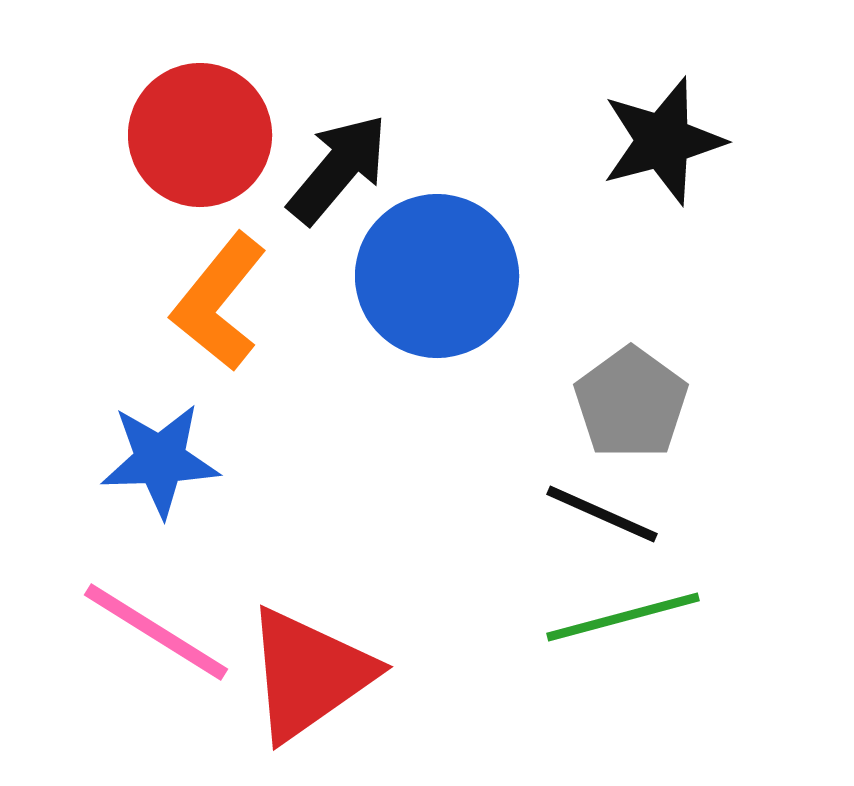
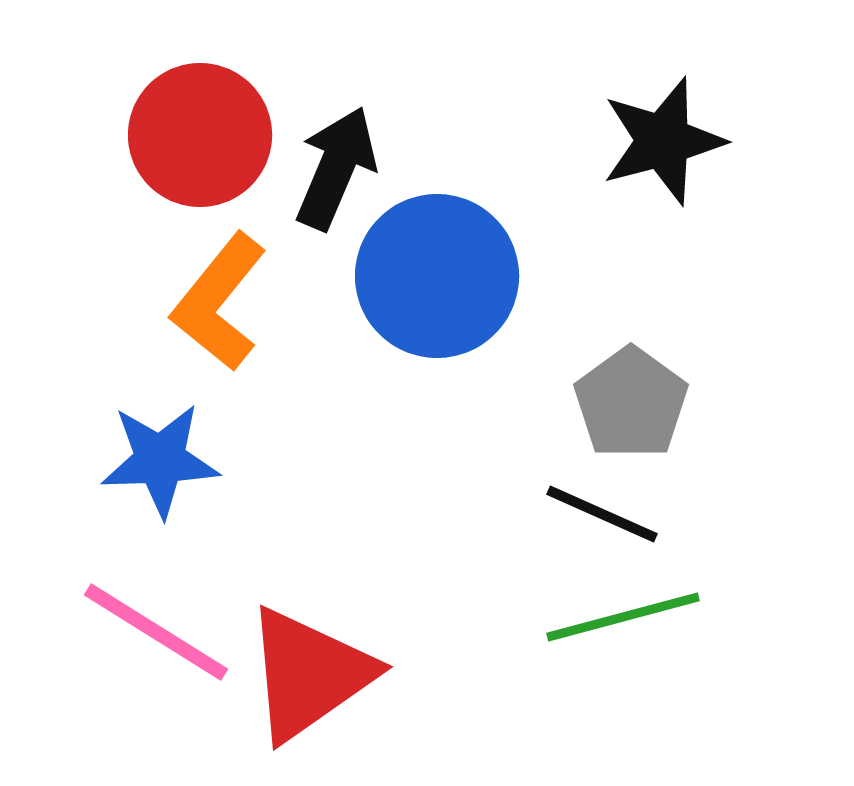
black arrow: moved 2 px left, 1 px up; rotated 17 degrees counterclockwise
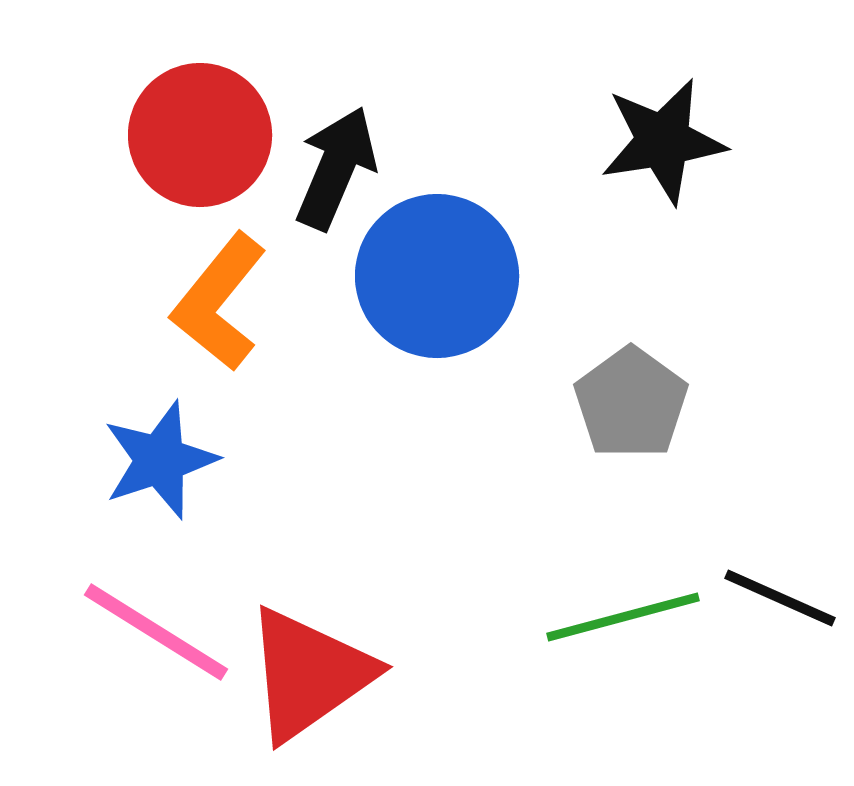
black star: rotated 6 degrees clockwise
blue star: rotated 16 degrees counterclockwise
black line: moved 178 px right, 84 px down
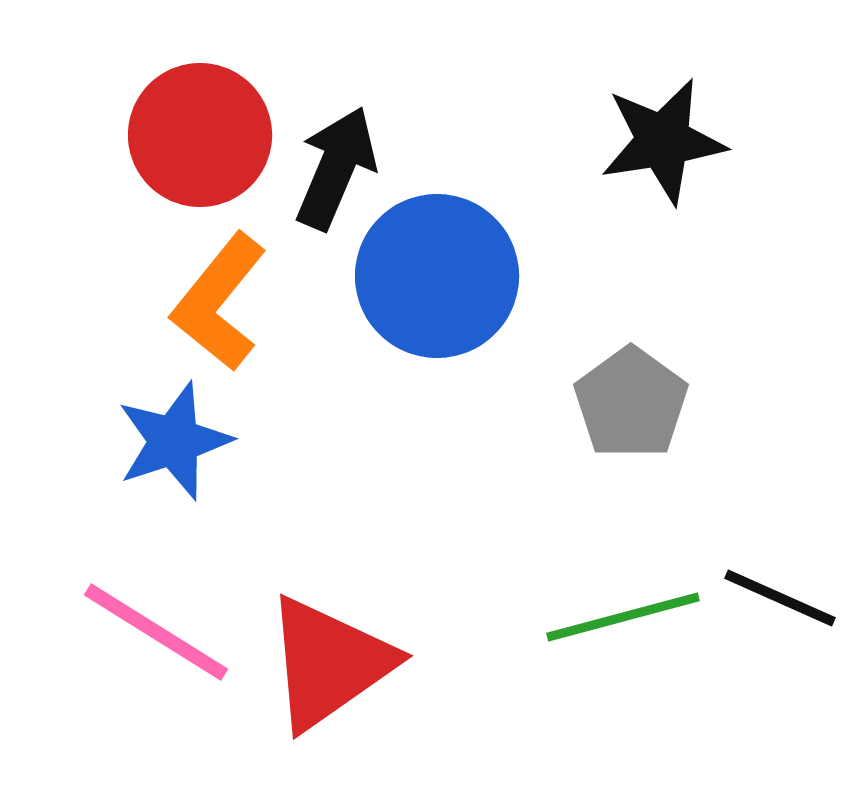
blue star: moved 14 px right, 19 px up
red triangle: moved 20 px right, 11 px up
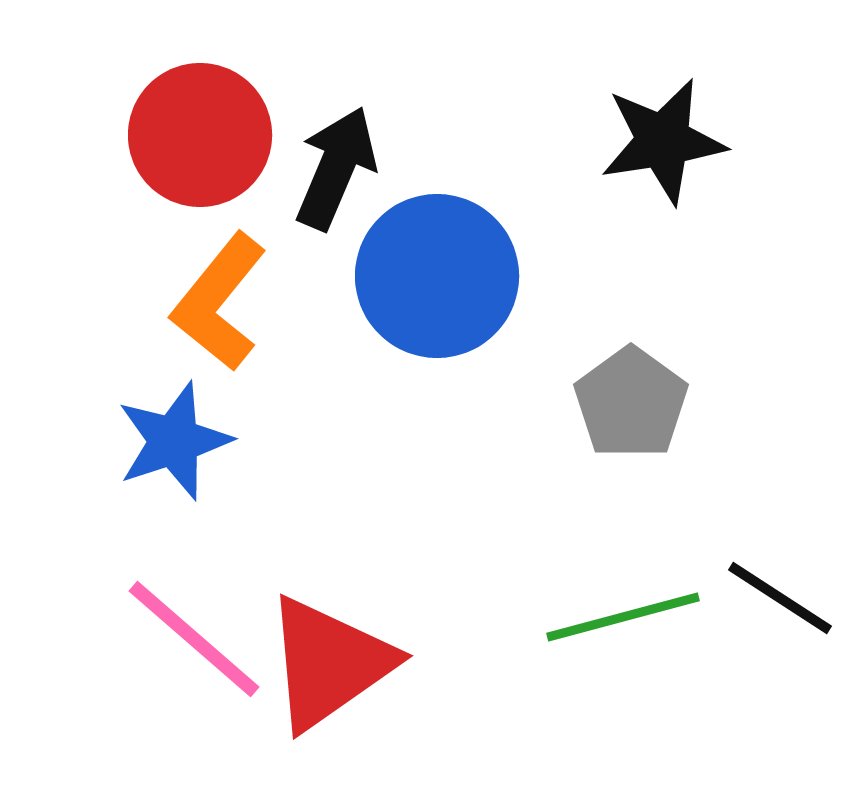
black line: rotated 9 degrees clockwise
pink line: moved 38 px right, 7 px down; rotated 9 degrees clockwise
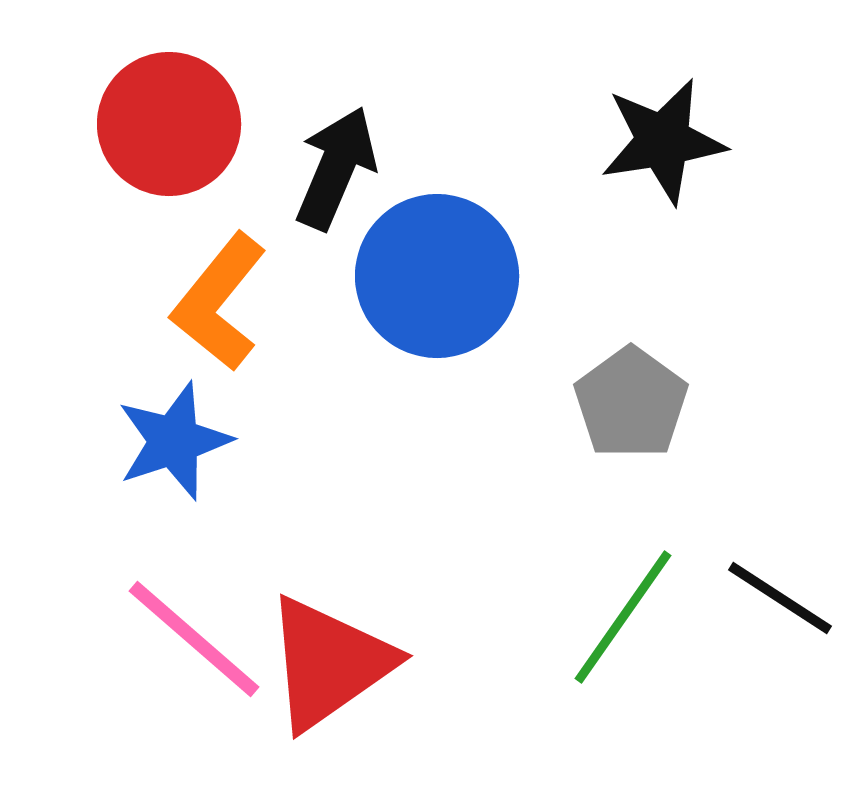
red circle: moved 31 px left, 11 px up
green line: rotated 40 degrees counterclockwise
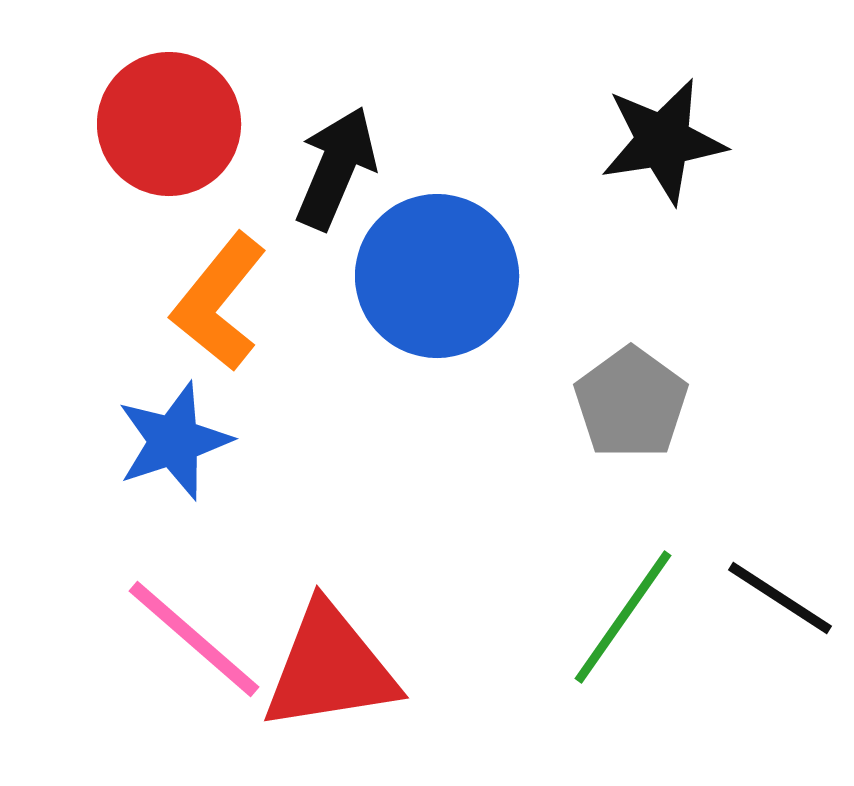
red triangle: moved 1 px right, 5 px down; rotated 26 degrees clockwise
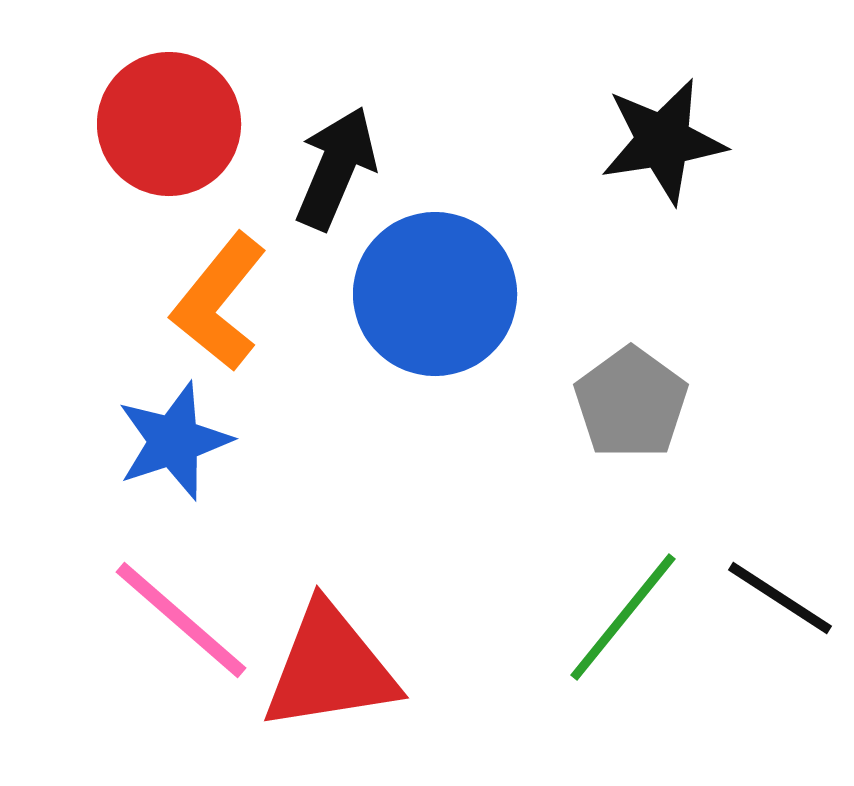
blue circle: moved 2 px left, 18 px down
green line: rotated 4 degrees clockwise
pink line: moved 13 px left, 19 px up
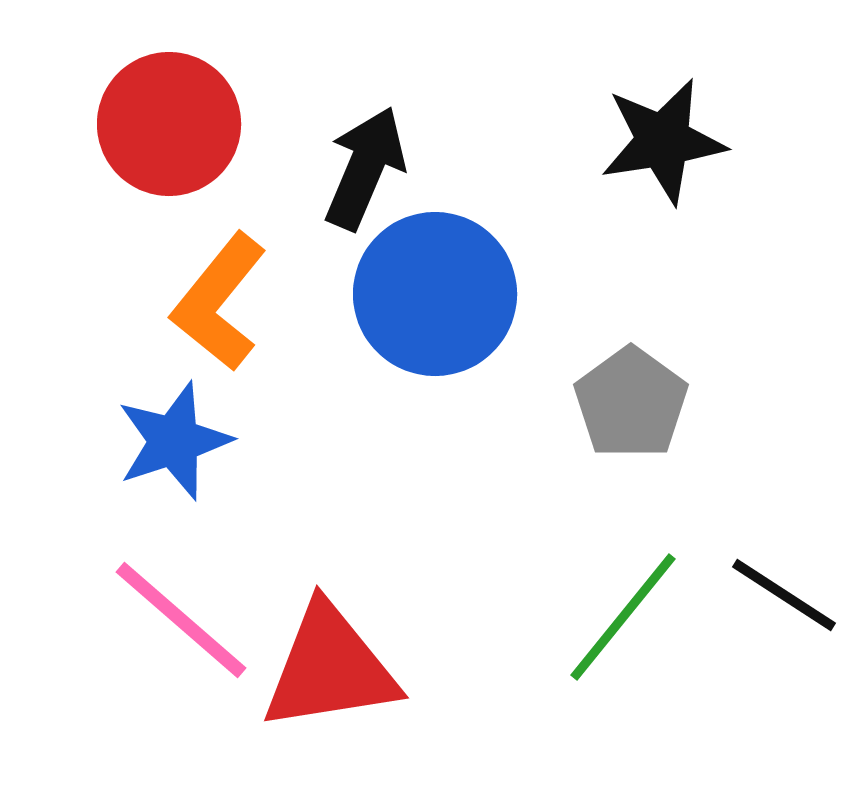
black arrow: moved 29 px right
black line: moved 4 px right, 3 px up
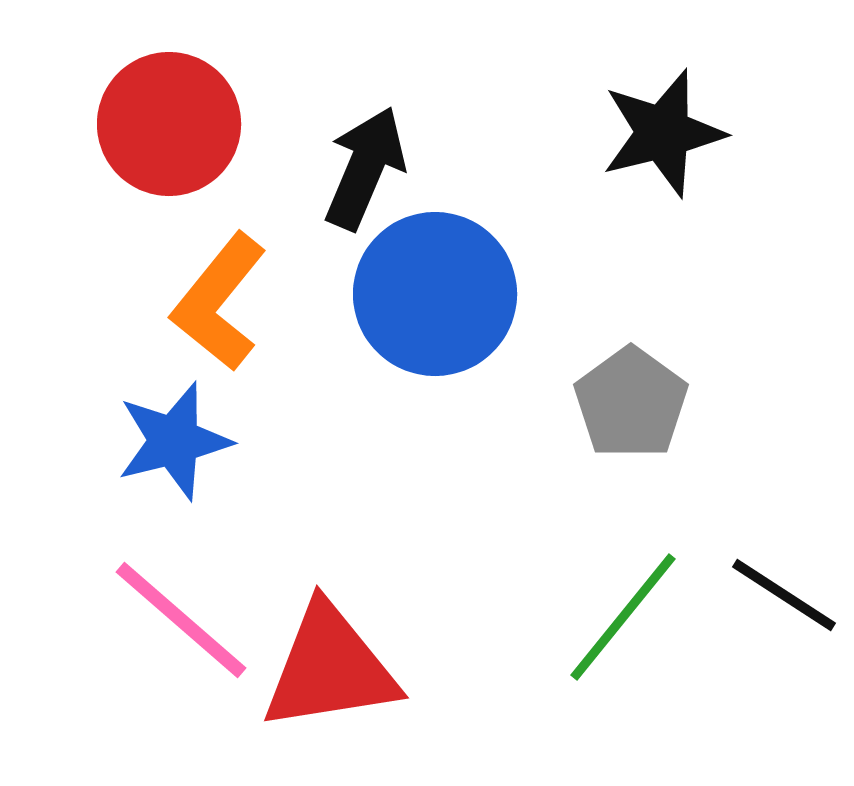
black star: moved 8 px up; rotated 5 degrees counterclockwise
blue star: rotated 4 degrees clockwise
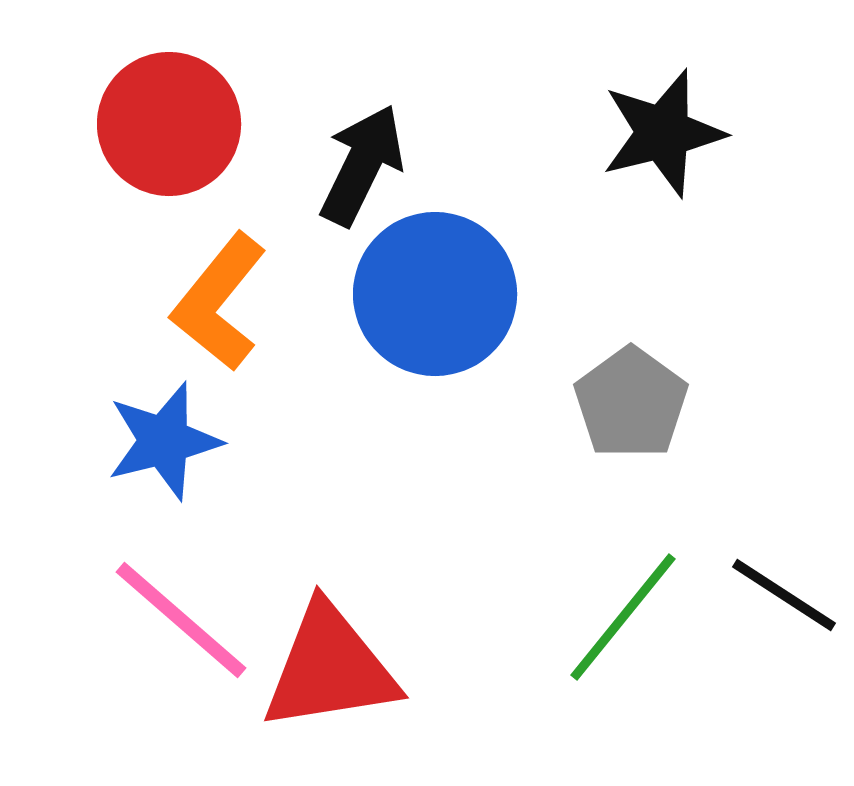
black arrow: moved 3 px left, 3 px up; rotated 3 degrees clockwise
blue star: moved 10 px left
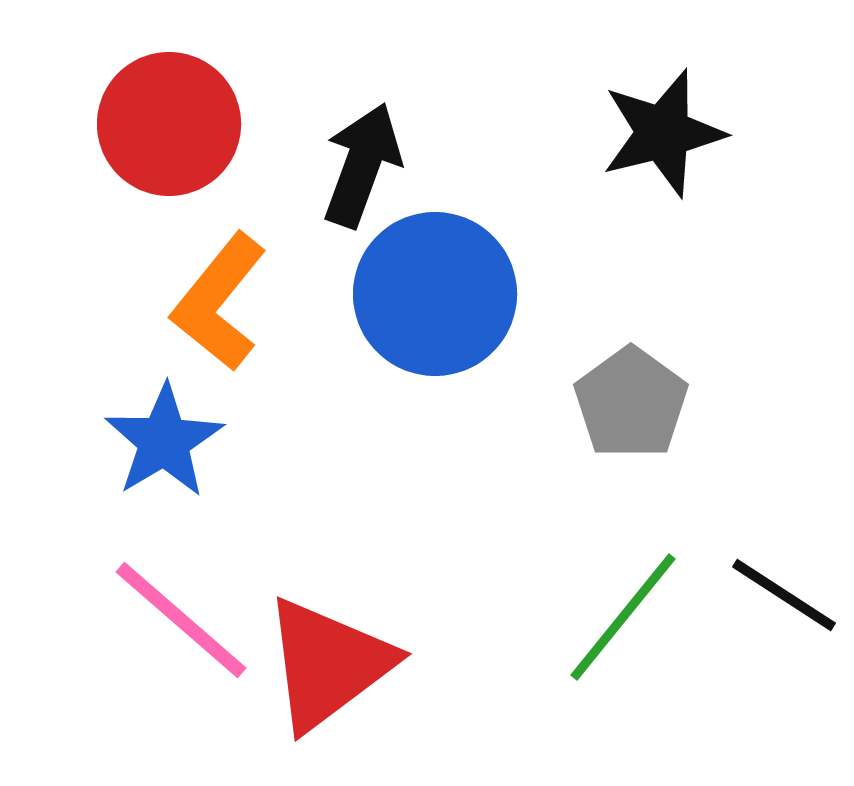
black arrow: rotated 6 degrees counterclockwise
blue star: rotated 17 degrees counterclockwise
red triangle: moved 2 px left, 4 px up; rotated 28 degrees counterclockwise
